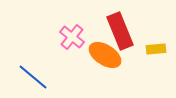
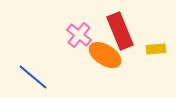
pink cross: moved 7 px right, 2 px up
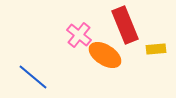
red rectangle: moved 5 px right, 6 px up
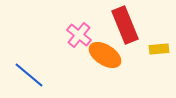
yellow rectangle: moved 3 px right
blue line: moved 4 px left, 2 px up
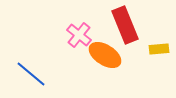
blue line: moved 2 px right, 1 px up
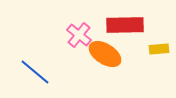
red rectangle: rotated 69 degrees counterclockwise
orange ellipse: moved 1 px up
blue line: moved 4 px right, 2 px up
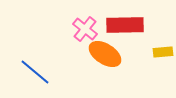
pink cross: moved 6 px right, 6 px up
yellow rectangle: moved 4 px right, 3 px down
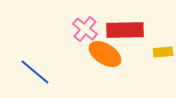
red rectangle: moved 5 px down
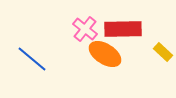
red rectangle: moved 2 px left, 1 px up
yellow rectangle: rotated 48 degrees clockwise
blue line: moved 3 px left, 13 px up
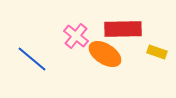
pink cross: moved 9 px left, 7 px down
yellow rectangle: moved 6 px left; rotated 24 degrees counterclockwise
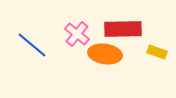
pink cross: moved 1 px right, 2 px up
orange ellipse: rotated 24 degrees counterclockwise
blue line: moved 14 px up
